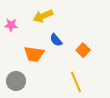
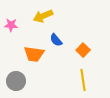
yellow line: moved 7 px right, 2 px up; rotated 15 degrees clockwise
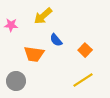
yellow arrow: rotated 18 degrees counterclockwise
orange square: moved 2 px right
yellow line: rotated 65 degrees clockwise
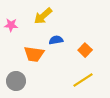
blue semicircle: rotated 120 degrees clockwise
